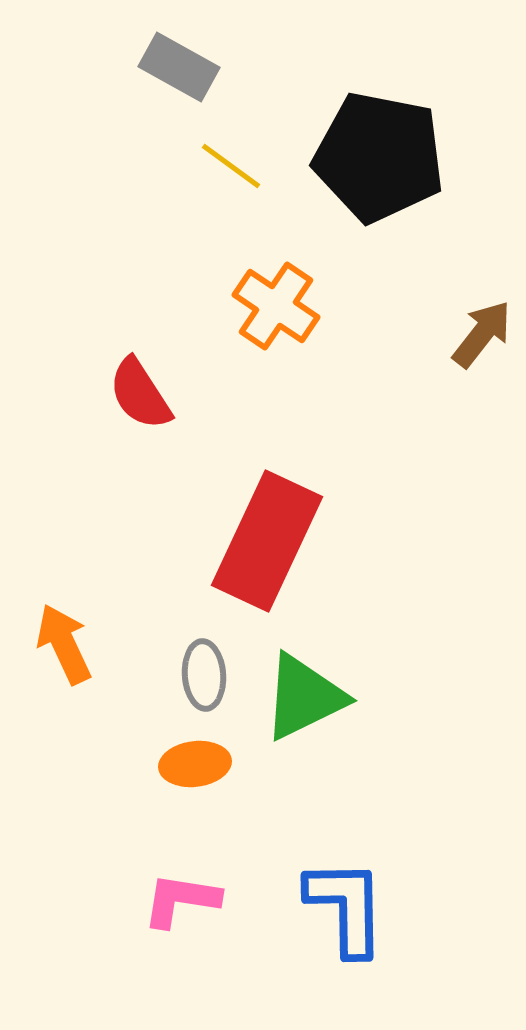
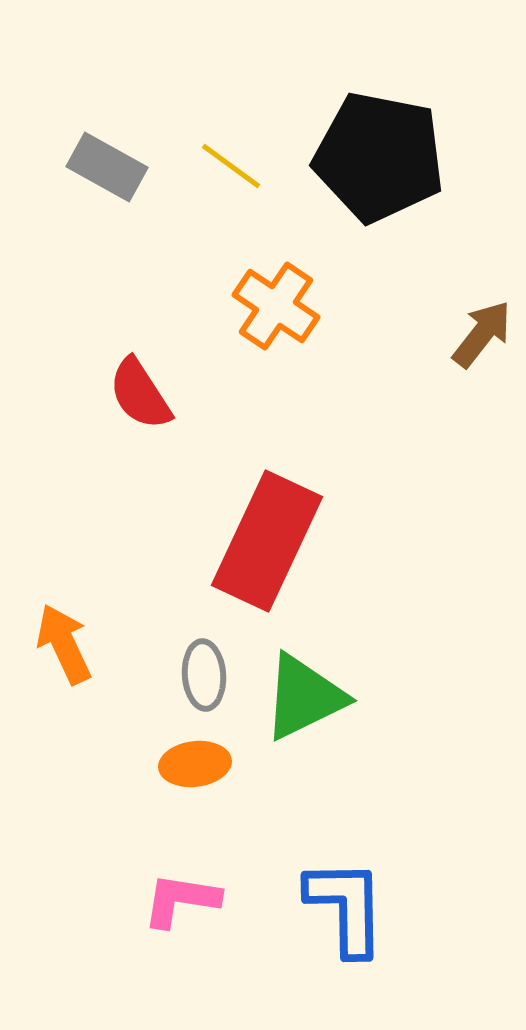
gray rectangle: moved 72 px left, 100 px down
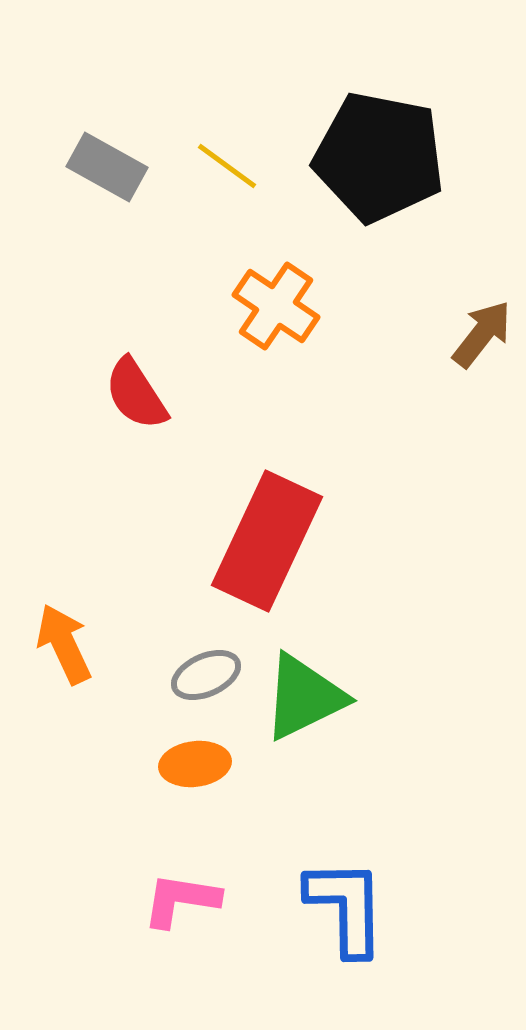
yellow line: moved 4 px left
red semicircle: moved 4 px left
gray ellipse: moved 2 px right; rotated 70 degrees clockwise
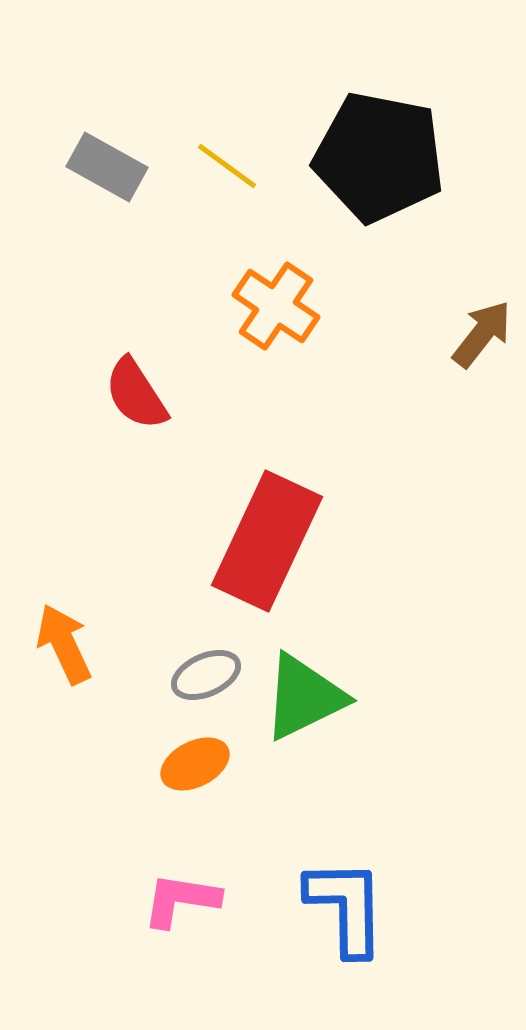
orange ellipse: rotated 20 degrees counterclockwise
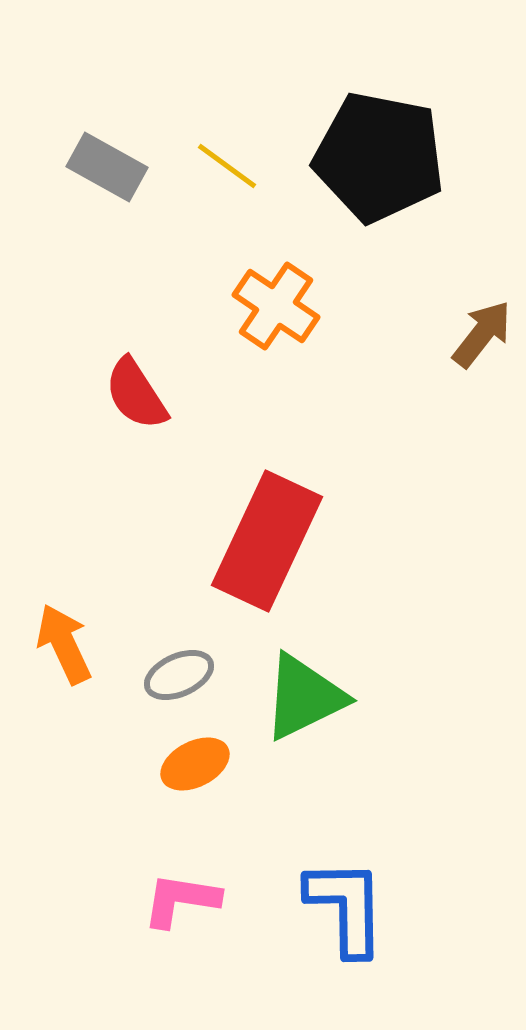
gray ellipse: moved 27 px left
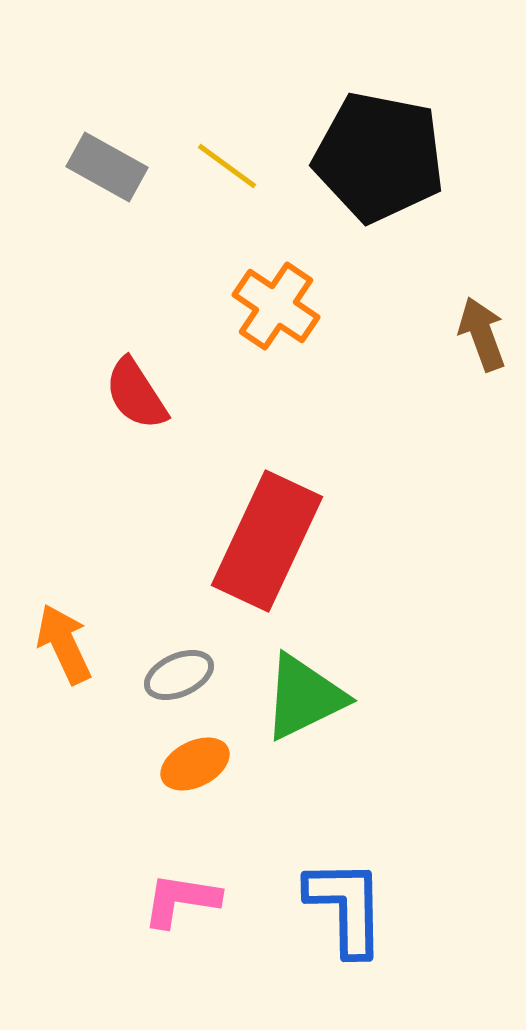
brown arrow: rotated 58 degrees counterclockwise
